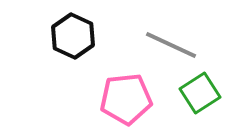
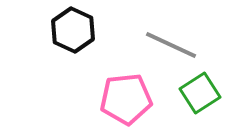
black hexagon: moved 6 px up
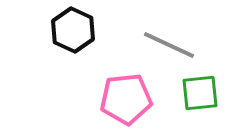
gray line: moved 2 px left
green square: rotated 27 degrees clockwise
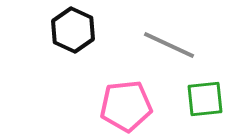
green square: moved 5 px right, 6 px down
pink pentagon: moved 7 px down
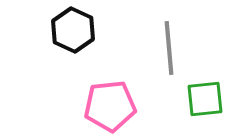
gray line: moved 3 px down; rotated 60 degrees clockwise
pink pentagon: moved 16 px left
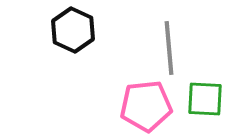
green square: rotated 9 degrees clockwise
pink pentagon: moved 36 px right
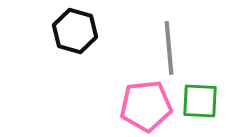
black hexagon: moved 2 px right, 1 px down; rotated 9 degrees counterclockwise
green square: moved 5 px left, 2 px down
